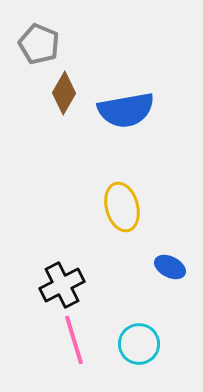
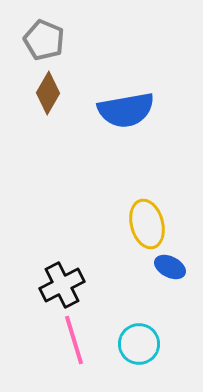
gray pentagon: moved 5 px right, 4 px up
brown diamond: moved 16 px left
yellow ellipse: moved 25 px right, 17 px down
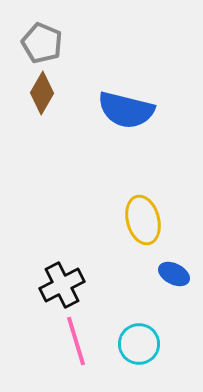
gray pentagon: moved 2 px left, 3 px down
brown diamond: moved 6 px left
blue semicircle: rotated 24 degrees clockwise
yellow ellipse: moved 4 px left, 4 px up
blue ellipse: moved 4 px right, 7 px down
pink line: moved 2 px right, 1 px down
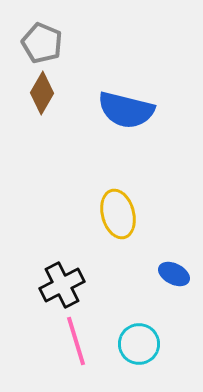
yellow ellipse: moved 25 px left, 6 px up
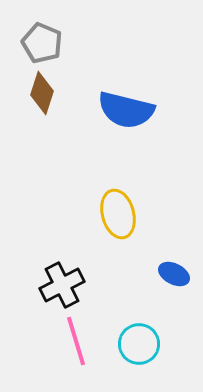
brown diamond: rotated 12 degrees counterclockwise
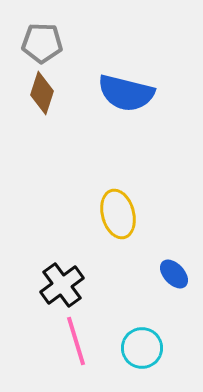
gray pentagon: rotated 21 degrees counterclockwise
blue semicircle: moved 17 px up
blue ellipse: rotated 20 degrees clockwise
black cross: rotated 9 degrees counterclockwise
cyan circle: moved 3 px right, 4 px down
